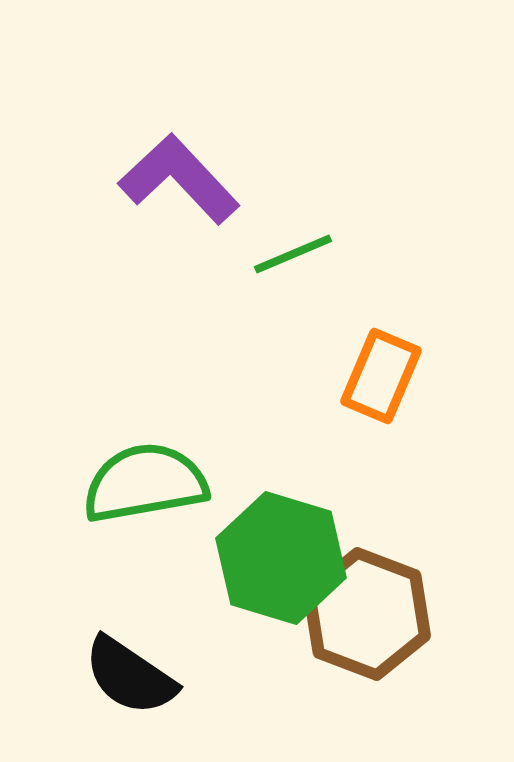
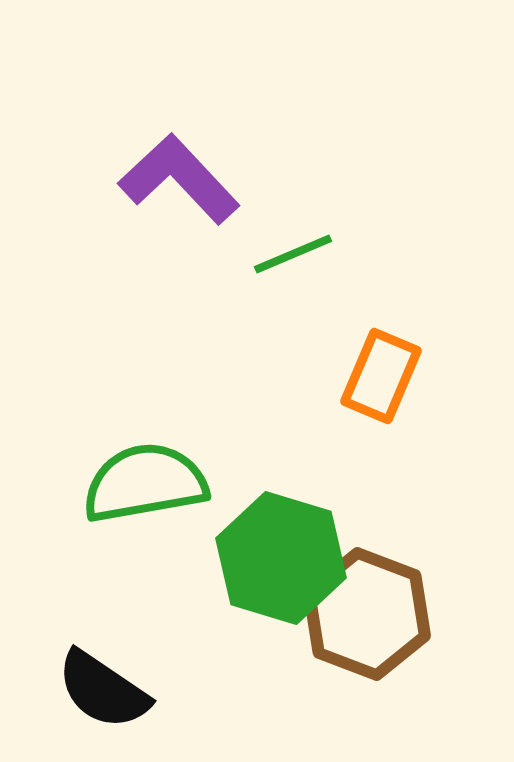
black semicircle: moved 27 px left, 14 px down
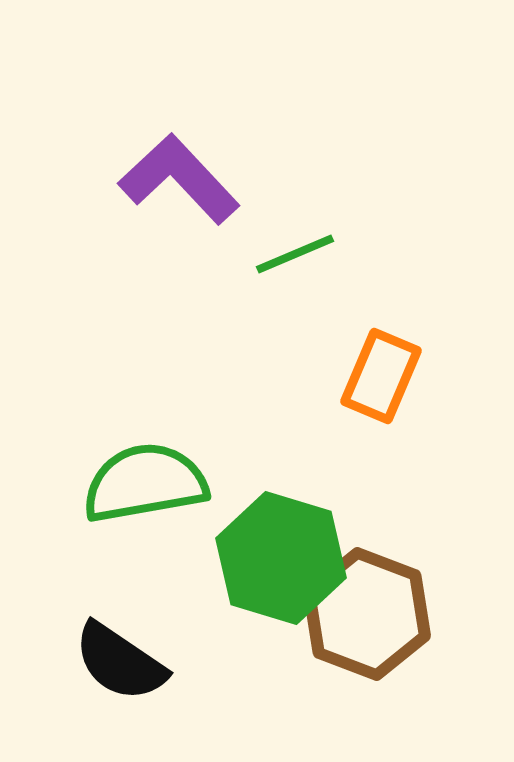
green line: moved 2 px right
black semicircle: moved 17 px right, 28 px up
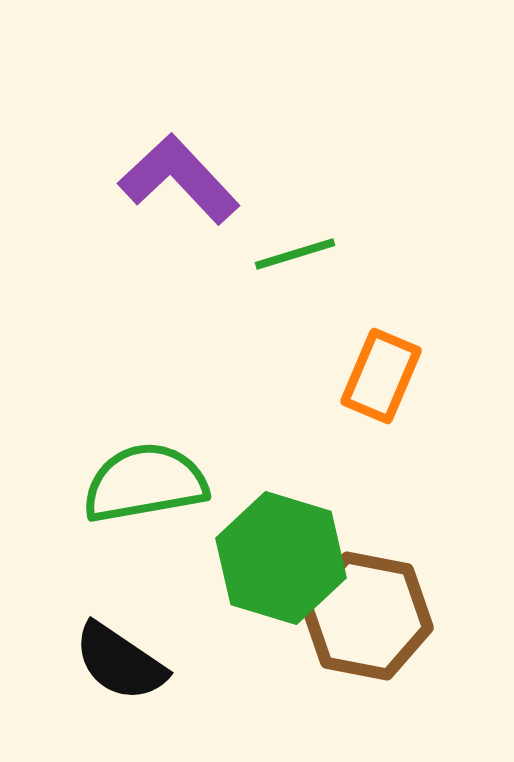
green line: rotated 6 degrees clockwise
brown hexagon: moved 2 px down; rotated 10 degrees counterclockwise
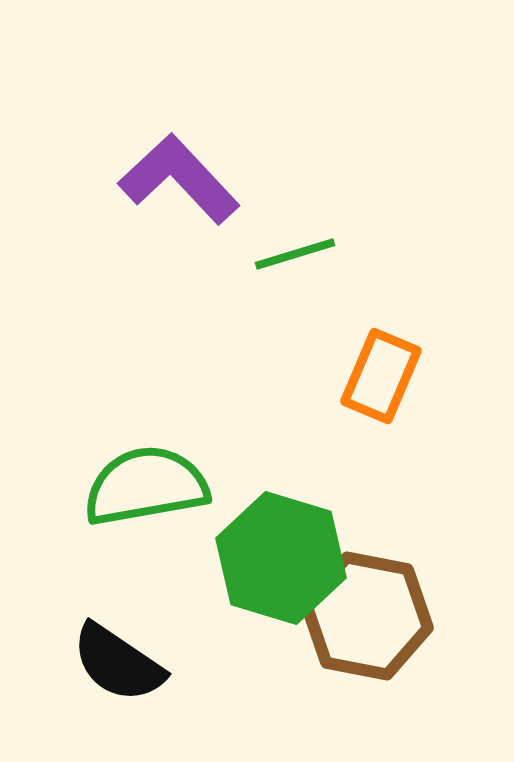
green semicircle: moved 1 px right, 3 px down
black semicircle: moved 2 px left, 1 px down
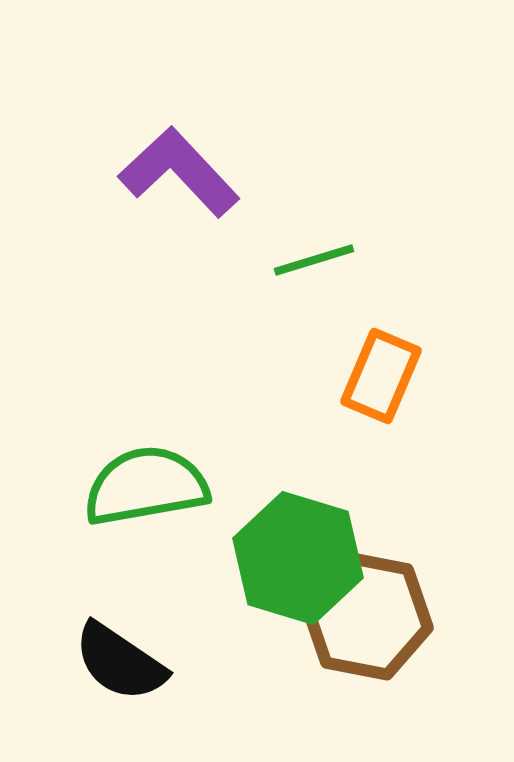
purple L-shape: moved 7 px up
green line: moved 19 px right, 6 px down
green hexagon: moved 17 px right
black semicircle: moved 2 px right, 1 px up
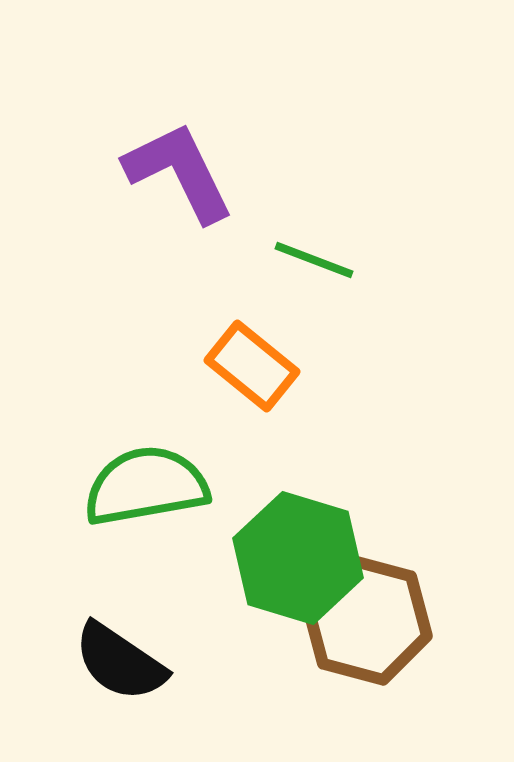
purple L-shape: rotated 17 degrees clockwise
green line: rotated 38 degrees clockwise
orange rectangle: moved 129 px left, 10 px up; rotated 74 degrees counterclockwise
brown hexagon: moved 4 px down; rotated 4 degrees clockwise
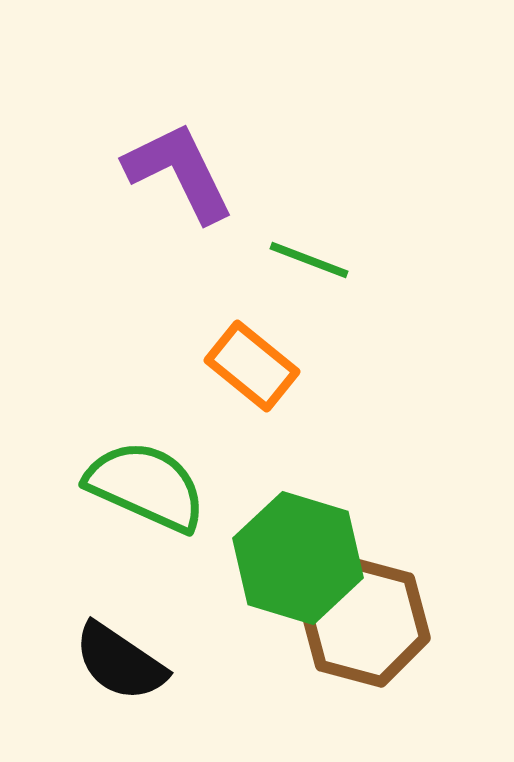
green line: moved 5 px left
green semicircle: rotated 34 degrees clockwise
brown hexagon: moved 2 px left, 2 px down
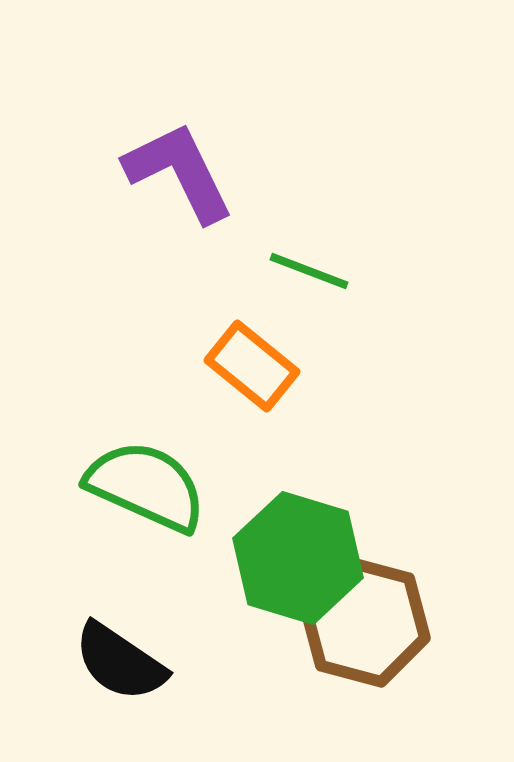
green line: moved 11 px down
